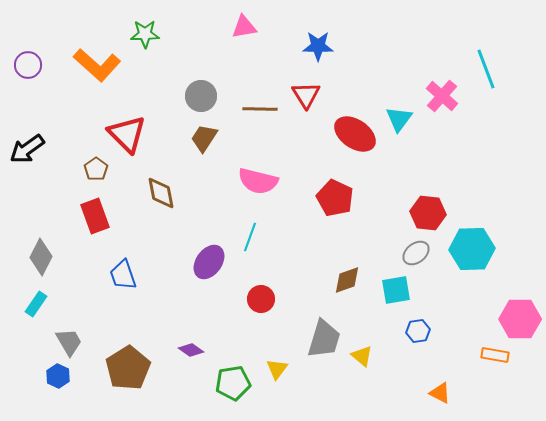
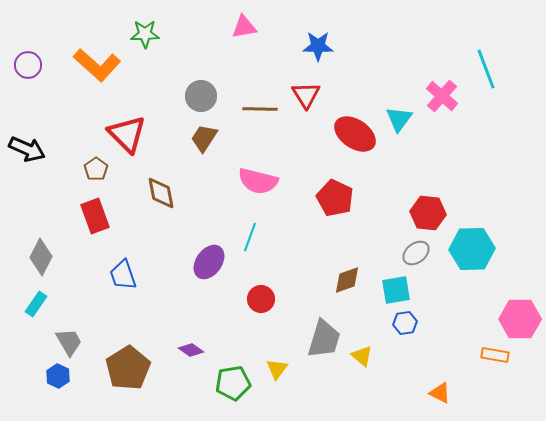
black arrow at (27, 149): rotated 120 degrees counterclockwise
blue hexagon at (418, 331): moved 13 px left, 8 px up
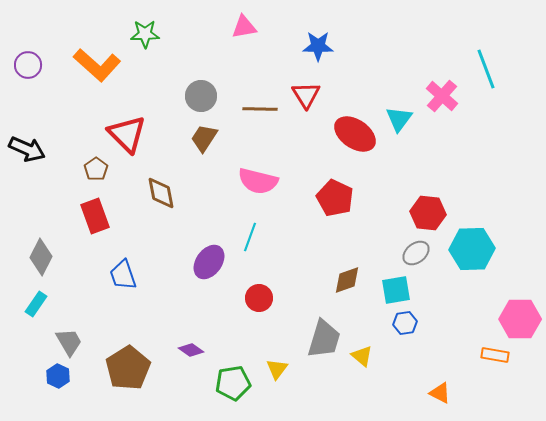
red circle at (261, 299): moved 2 px left, 1 px up
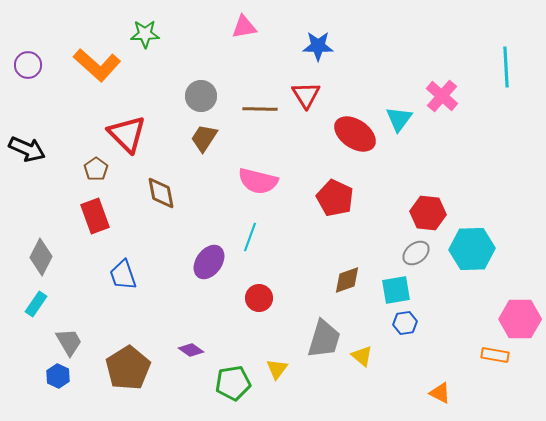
cyan line at (486, 69): moved 20 px right, 2 px up; rotated 18 degrees clockwise
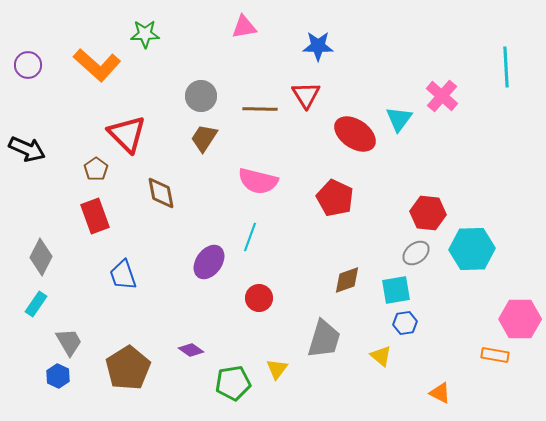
yellow triangle at (362, 356): moved 19 px right
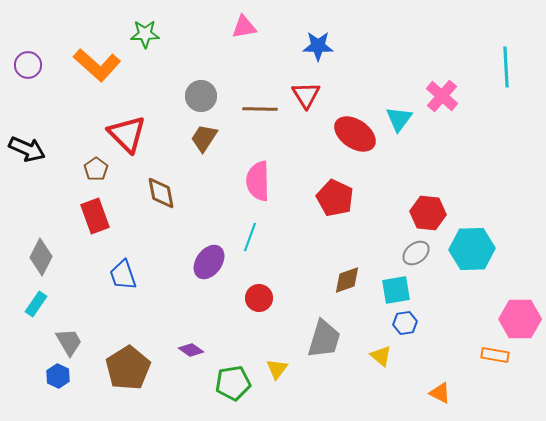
pink semicircle at (258, 181): rotated 75 degrees clockwise
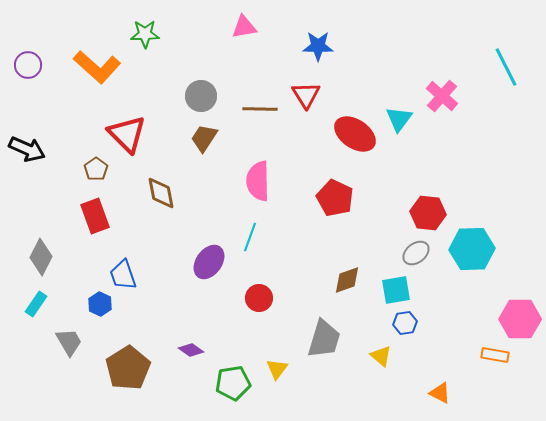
orange L-shape at (97, 65): moved 2 px down
cyan line at (506, 67): rotated 24 degrees counterclockwise
blue hexagon at (58, 376): moved 42 px right, 72 px up
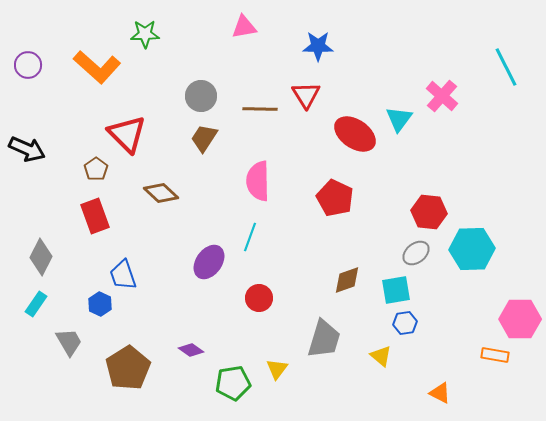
brown diamond at (161, 193): rotated 36 degrees counterclockwise
red hexagon at (428, 213): moved 1 px right, 1 px up
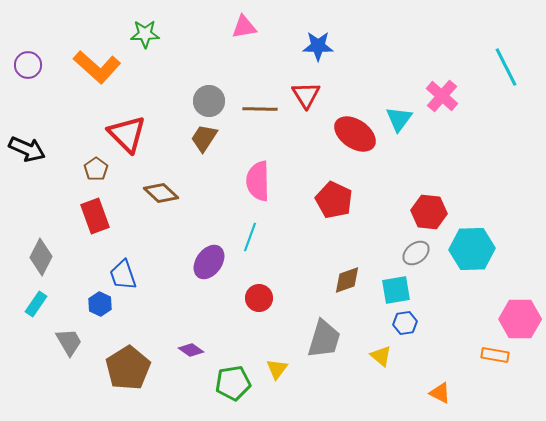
gray circle at (201, 96): moved 8 px right, 5 px down
red pentagon at (335, 198): moved 1 px left, 2 px down
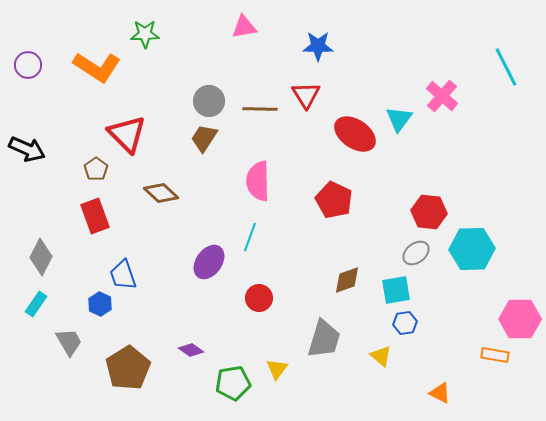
orange L-shape at (97, 67): rotated 9 degrees counterclockwise
